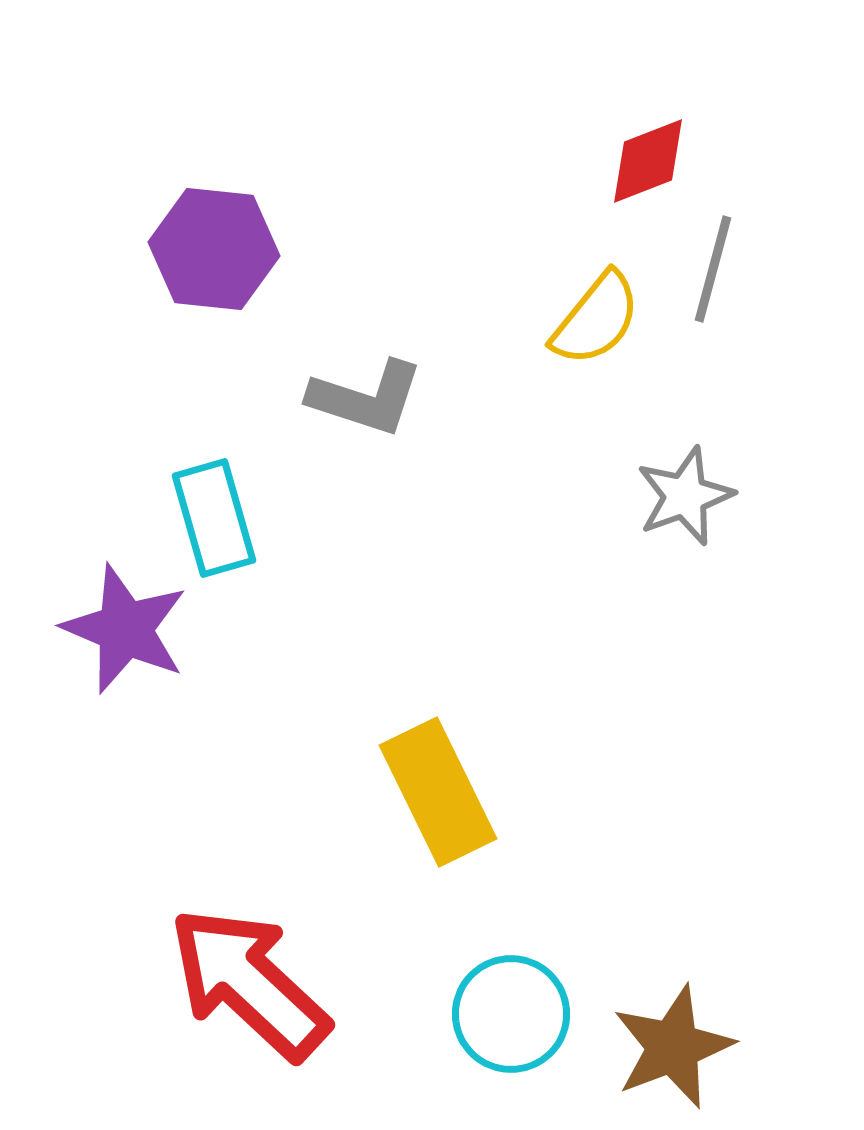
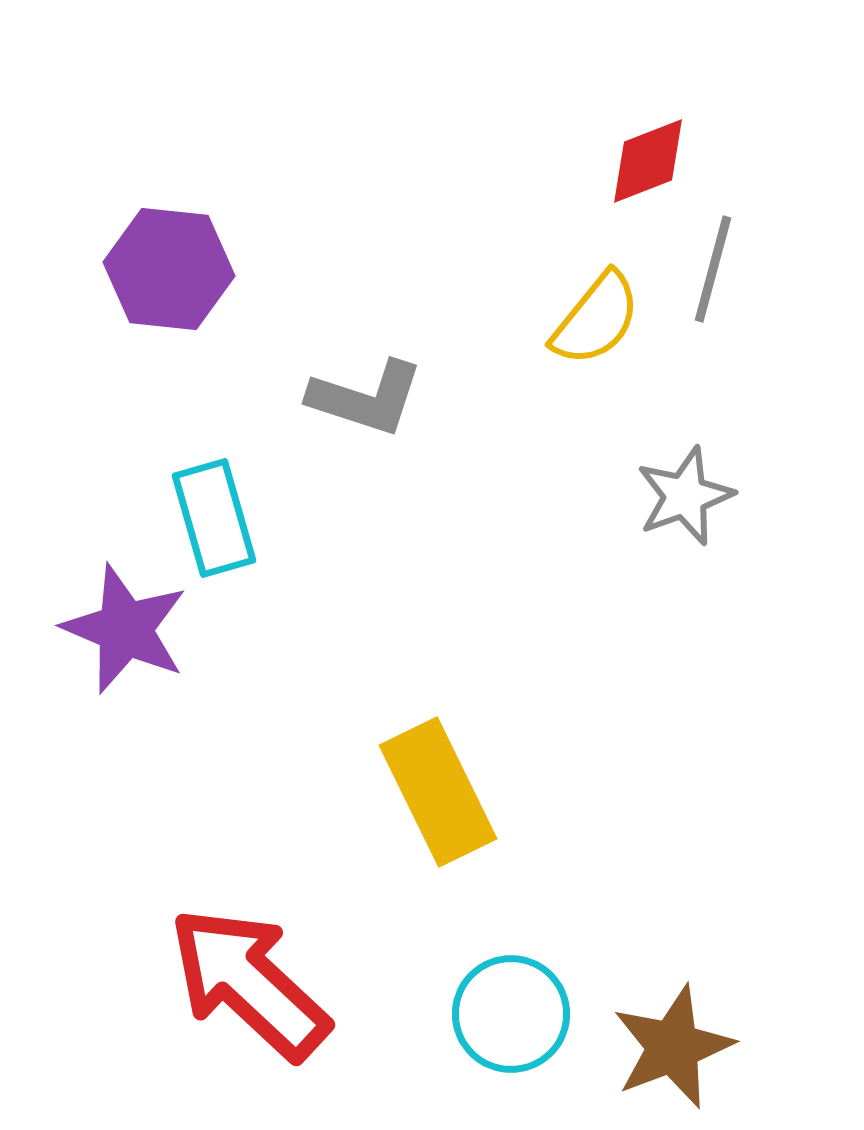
purple hexagon: moved 45 px left, 20 px down
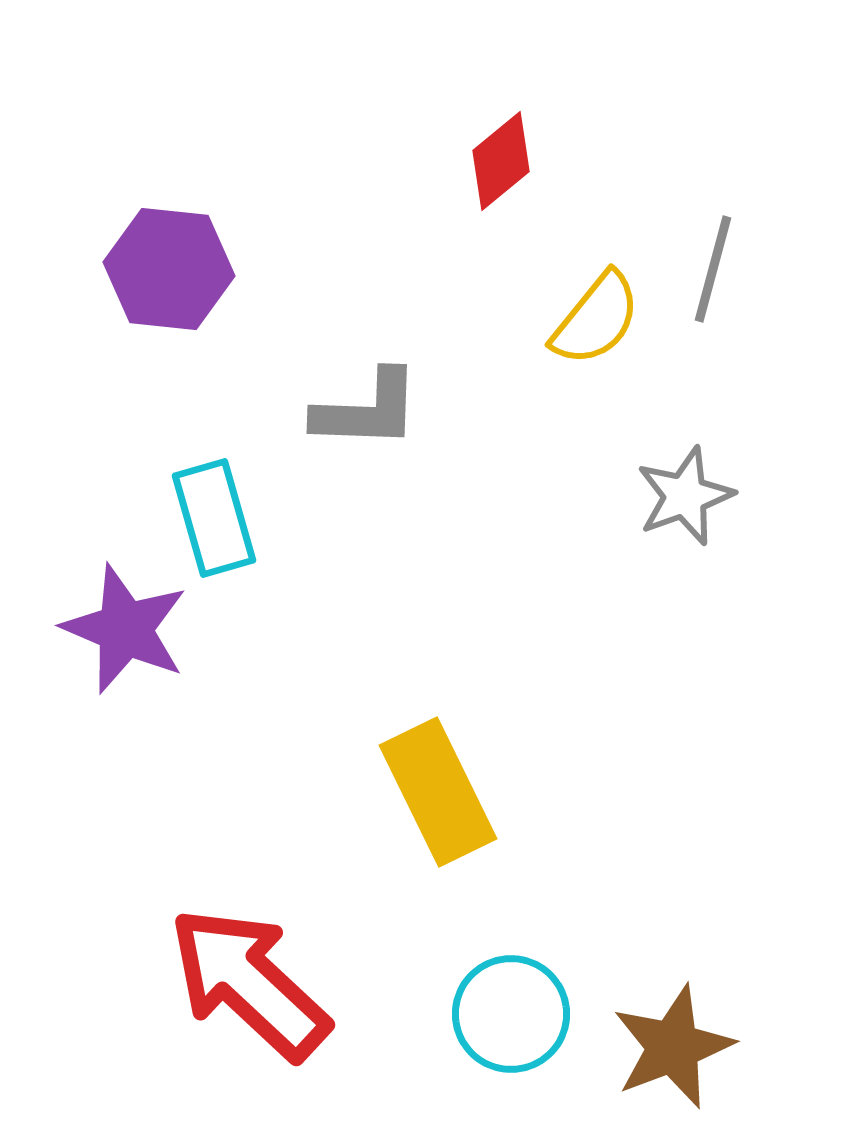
red diamond: moved 147 px left; rotated 18 degrees counterclockwise
gray L-shape: moved 1 px right, 12 px down; rotated 16 degrees counterclockwise
